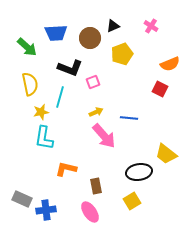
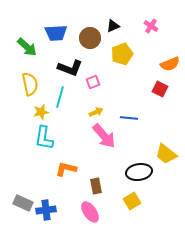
gray rectangle: moved 1 px right, 4 px down
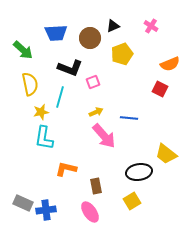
green arrow: moved 4 px left, 3 px down
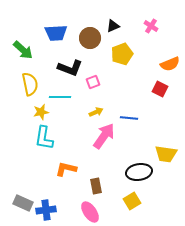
cyan line: rotated 75 degrees clockwise
pink arrow: rotated 104 degrees counterclockwise
yellow trapezoid: rotated 30 degrees counterclockwise
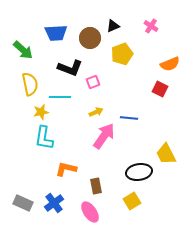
yellow trapezoid: rotated 55 degrees clockwise
blue cross: moved 8 px right, 7 px up; rotated 30 degrees counterclockwise
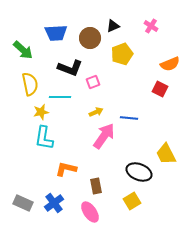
black ellipse: rotated 30 degrees clockwise
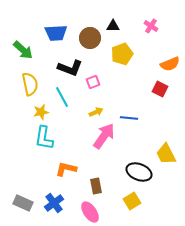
black triangle: rotated 24 degrees clockwise
cyan line: moved 2 px right; rotated 60 degrees clockwise
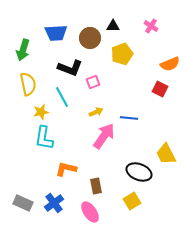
green arrow: rotated 65 degrees clockwise
yellow semicircle: moved 2 px left
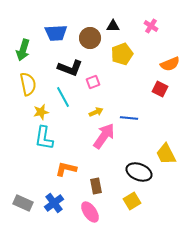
cyan line: moved 1 px right
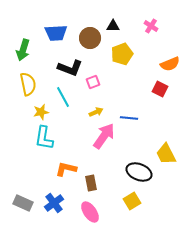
brown rectangle: moved 5 px left, 3 px up
